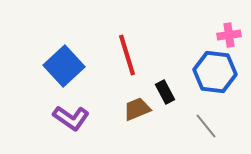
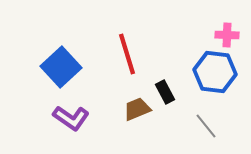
pink cross: moved 2 px left; rotated 10 degrees clockwise
red line: moved 1 px up
blue square: moved 3 px left, 1 px down
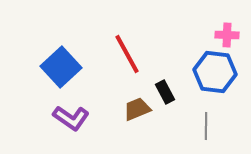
red line: rotated 12 degrees counterclockwise
gray line: rotated 40 degrees clockwise
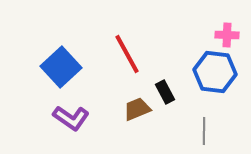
gray line: moved 2 px left, 5 px down
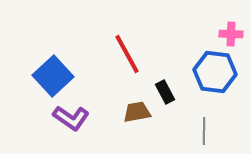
pink cross: moved 4 px right, 1 px up
blue square: moved 8 px left, 9 px down
brown trapezoid: moved 3 px down; rotated 12 degrees clockwise
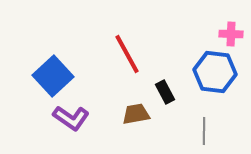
brown trapezoid: moved 1 px left, 2 px down
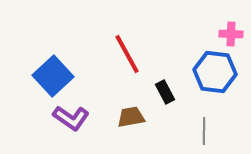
brown trapezoid: moved 5 px left, 3 px down
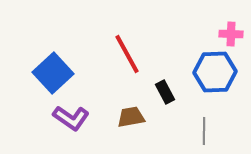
blue hexagon: rotated 9 degrees counterclockwise
blue square: moved 3 px up
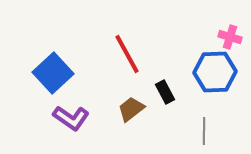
pink cross: moved 1 px left, 3 px down; rotated 15 degrees clockwise
brown trapezoid: moved 8 px up; rotated 28 degrees counterclockwise
